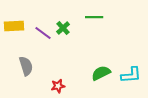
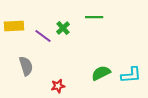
purple line: moved 3 px down
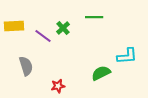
cyan L-shape: moved 4 px left, 19 px up
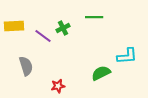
green cross: rotated 16 degrees clockwise
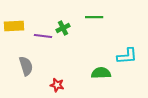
purple line: rotated 30 degrees counterclockwise
green semicircle: rotated 24 degrees clockwise
red star: moved 1 px left, 1 px up; rotated 24 degrees clockwise
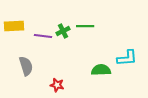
green line: moved 9 px left, 9 px down
green cross: moved 3 px down
cyan L-shape: moved 2 px down
green semicircle: moved 3 px up
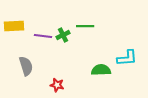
green cross: moved 4 px down
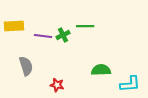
cyan L-shape: moved 3 px right, 26 px down
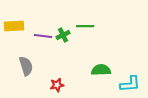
red star: rotated 24 degrees counterclockwise
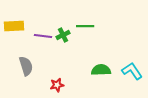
cyan L-shape: moved 2 px right, 13 px up; rotated 120 degrees counterclockwise
